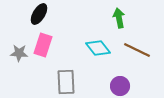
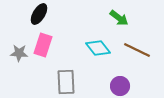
green arrow: rotated 138 degrees clockwise
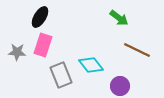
black ellipse: moved 1 px right, 3 px down
cyan diamond: moved 7 px left, 17 px down
gray star: moved 2 px left, 1 px up
gray rectangle: moved 5 px left, 7 px up; rotated 20 degrees counterclockwise
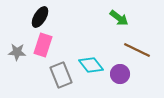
purple circle: moved 12 px up
